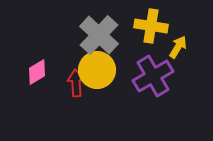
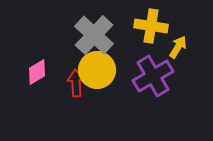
gray cross: moved 5 px left
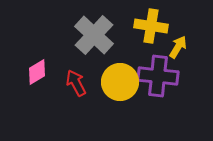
yellow circle: moved 23 px right, 12 px down
purple cross: moved 5 px right; rotated 36 degrees clockwise
red arrow: rotated 24 degrees counterclockwise
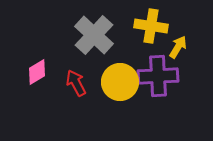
purple cross: rotated 9 degrees counterclockwise
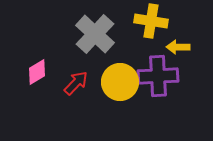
yellow cross: moved 5 px up
gray cross: moved 1 px right, 1 px up
yellow arrow: rotated 120 degrees counterclockwise
red arrow: rotated 72 degrees clockwise
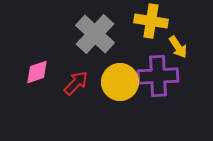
yellow arrow: rotated 125 degrees counterclockwise
pink diamond: rotated 12 degrees clockwise
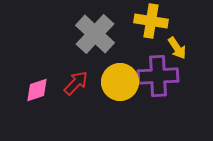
yellow arrow: moved 1 px left, 1 px down
pink diamond: moved 18 px down
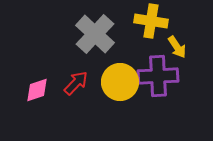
yellow arrow: moved 1 px up
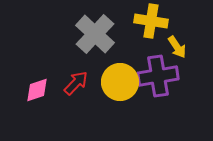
purple cross: rotated 6 degrees counterclockwise
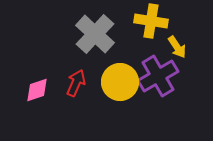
purple cross: rotated 21 degrees counterclockwise
red arrow: rotated 20 degrees counterclockwise
